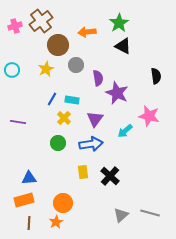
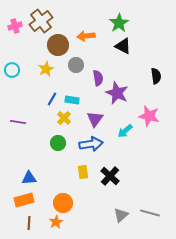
orange arrow: moved 1 px left, 4 px down
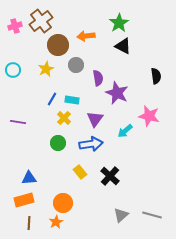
cyan circle: moved 1 px right
yellow rectangle: moved 3 px left; rotated 32 degrees counterclockwise
gray line: moved 2 px right, 2 px down
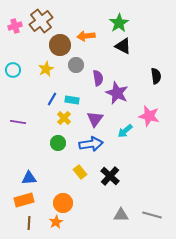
brown circle: moved 2 px right
gray triangle: rotated 42 degrees clockwise
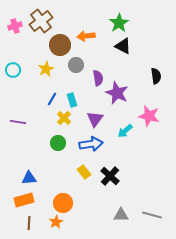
cyan rectangle: rotated 64 degrees clockwise
yellow rectangle: moved 4 px right
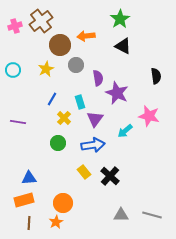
green star: moved 1 px right, 4 px up
cyan rectangle: moved 8 px right, 2 px down
blue arrow: moved 2 px right, 1 px down
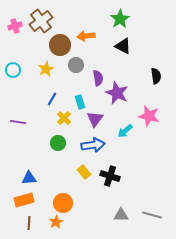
black cross: rotated 24 degrees counterclockwise
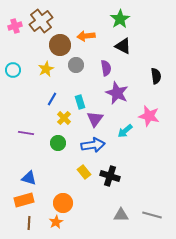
purple semicircle: moved 8 px right, 10 px up
purple line: moved 8 px right, 11 px down
blue triangle: rotated 21 degrees clockwise
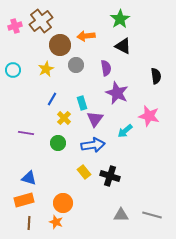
cyan rectangle: moved 2 px right, 1 px down
orange star: rotated 24 degrees counterclockwise
